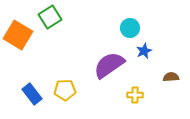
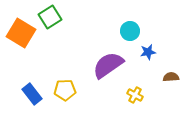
cyan circle: moved 3 px down
orange square: moved 3 px right, 2 px up
blue star: moved 4 px right, 1 px down; rotated 14 degrees clockwise
purple semicircle: moved 1 px left
yellow cross: rotated 28 degrees clockwise
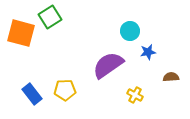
orange square: rotated 16 degrees counterclockwise
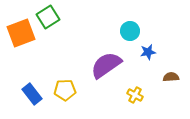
green square: moved 2 px left
orange square: rotated 36 degrees counterclockwise
purple semicircle: moved 2 px left
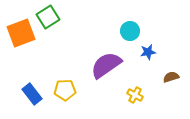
brown semicircle: rotated 14 degrees counterclockwise
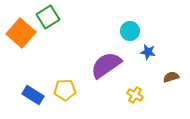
orange square: rotated 28 degrees counterclockwise
blue star: rotated 21 degrees clockwise
blue rectangle: moved 1 px right, 1 px down; rotated 20 degrees counterclockwise
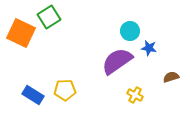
green square: moved 1 px right
orange square: rotated 16 degrees counterclockwise
blue star: moved 1 px right, 4 px up
purple semicircle: moved 11 px right, 4 px up
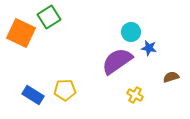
cyan circle: moved 1 px right, 1 px down
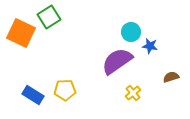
blue star: moved 1 px right, 2 px up
yellow cross: moved 2 px left, 2 px up; rotated 21 degrees clockwise
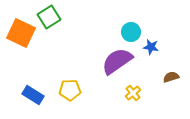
blue star: moved 1 px right, 1 px down
yellow pentagon: moved 5 px right
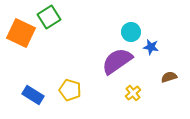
brown semicircle: moved 2 px left
yellow pentagon: rotated 20 degrees clockwise
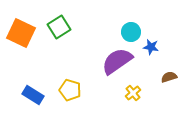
green square: moved 10 px right, 10 px down
